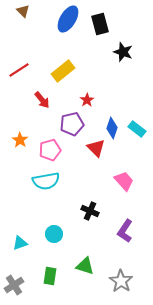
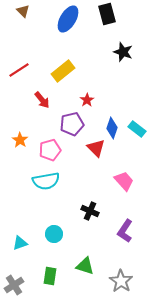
black rectangle: moved 7 px right, 10 px up
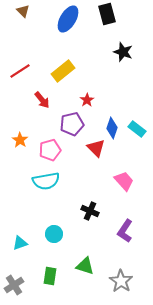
red line: moved 1 px right, 1 px down
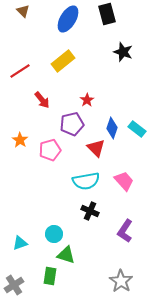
yellow rectangle: moved 10 px up
cyan semicircle: moved 40 px right
green triangle: moved 19 px left, 11 px up
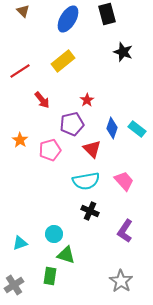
red triangle: moved 4 px left, 1 px down
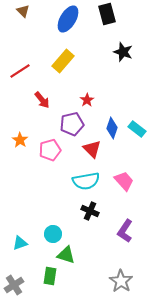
yellow rectangle: rotated 10 degrees counterclockwise
cyan circle: moved 1 px left
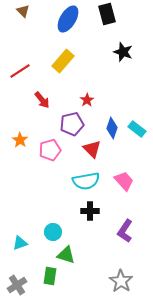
black cross: rotated 24 degrees counterclockwise
cyan circle: moved 2 px up
gray cross: moved 3 px right
